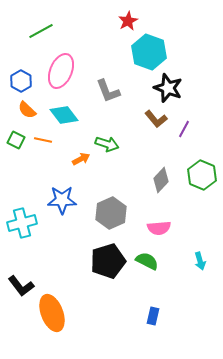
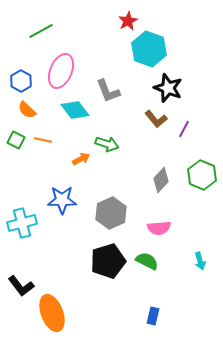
cyan hexagon: moved 3 px up
cyan diamond: moved 11 px right, 5 px up
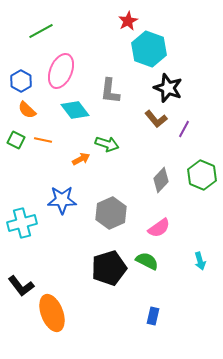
gray L-shape: moved 2 px right; rotated 28 degrees clockwise
pink semicircle: rotated 30 degrees counterclockwise
black pentagon: moved 1 px right, 7 px down
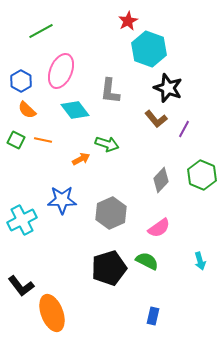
cyan cross: moved 3 px up; rotated 12 degrees counterclockwise
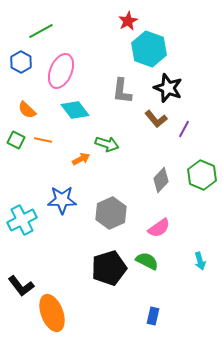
blue hexagon: moved 19 px up
gray L-shape: moved 12 px right
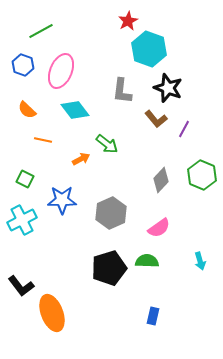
blue hexagon: moved 2 px right, 3 px down; rotated 10 degrees counterclockwise
green square: moved 9 px right, 39 px down
green arrow: rotated 20 degrees clockwise
green semicircle: rotated 25 degrees counterclockwise
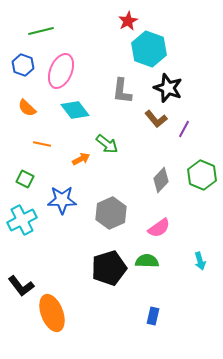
green line: rotated 15 degrees clockwise
orange semicircle: moved 2 px up
orange line: moved 1 px left, 4 px down
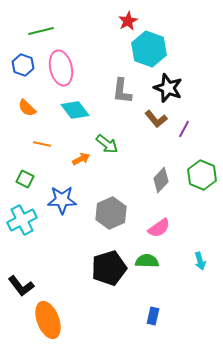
pink ellipse: moved 3 px up; rotated 36 degrees counterclockwise
orange ellipse: moved 4 px left, 7 px down
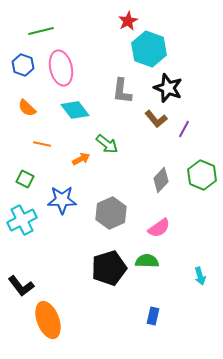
cyan arrow: moved 15 px down
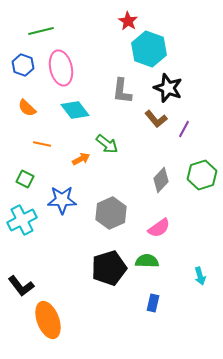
red star: rotated 12 degrees counterclockwise
green hexagon: rotated 20 degrees clockwise
blue rectangle: moved 13 px up
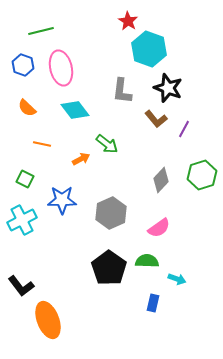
black pentagon: rotated 20 degrees counterclockwise
cyan arrow: moved 23 px left, 3 px down; rotated 54 degrees counterclockwise
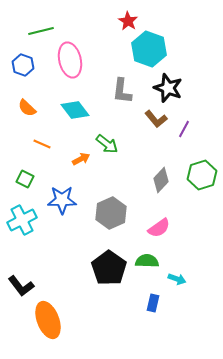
pink ellipse: moved 9 px right, 8 px up
orange line: rotated 12 degrees clockwise
